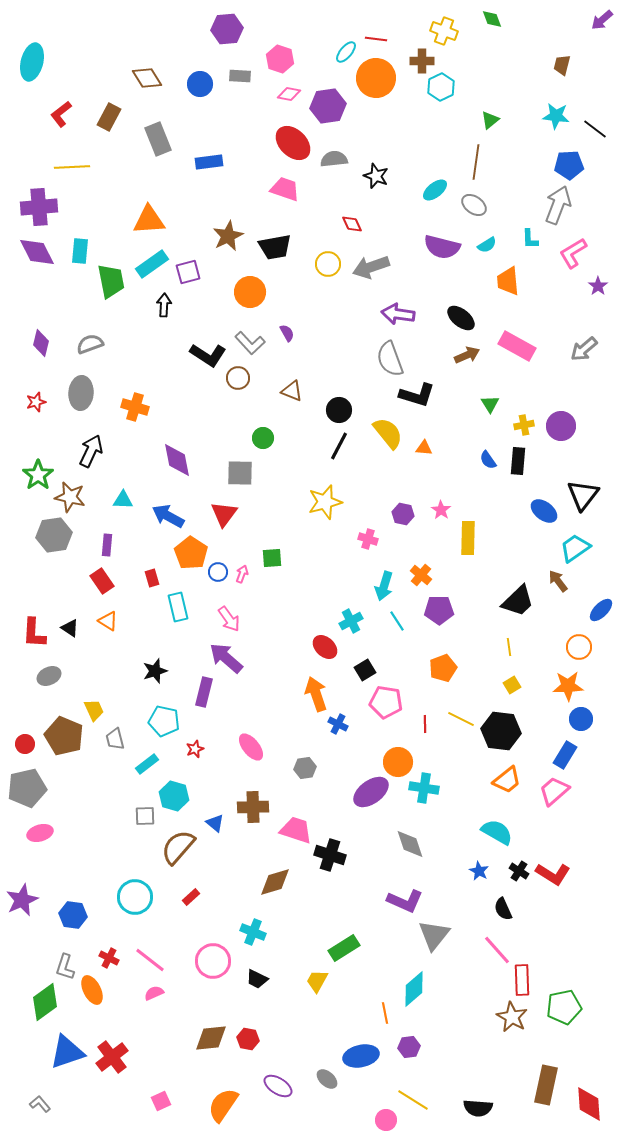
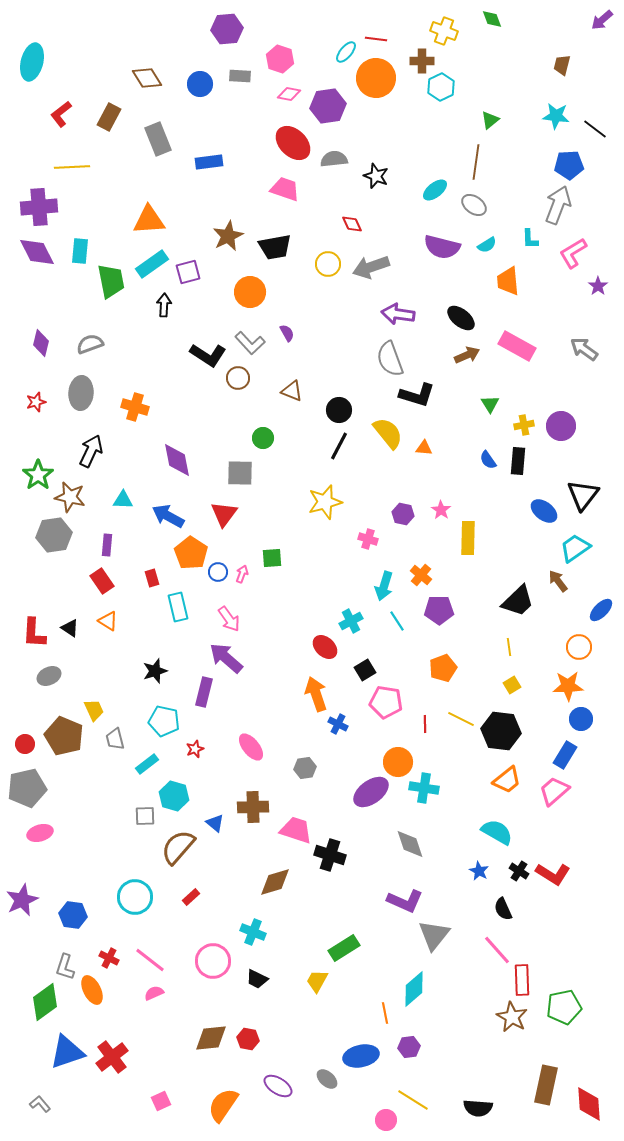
gray arrow at (584, 349): rotated 76 degrees clockwise
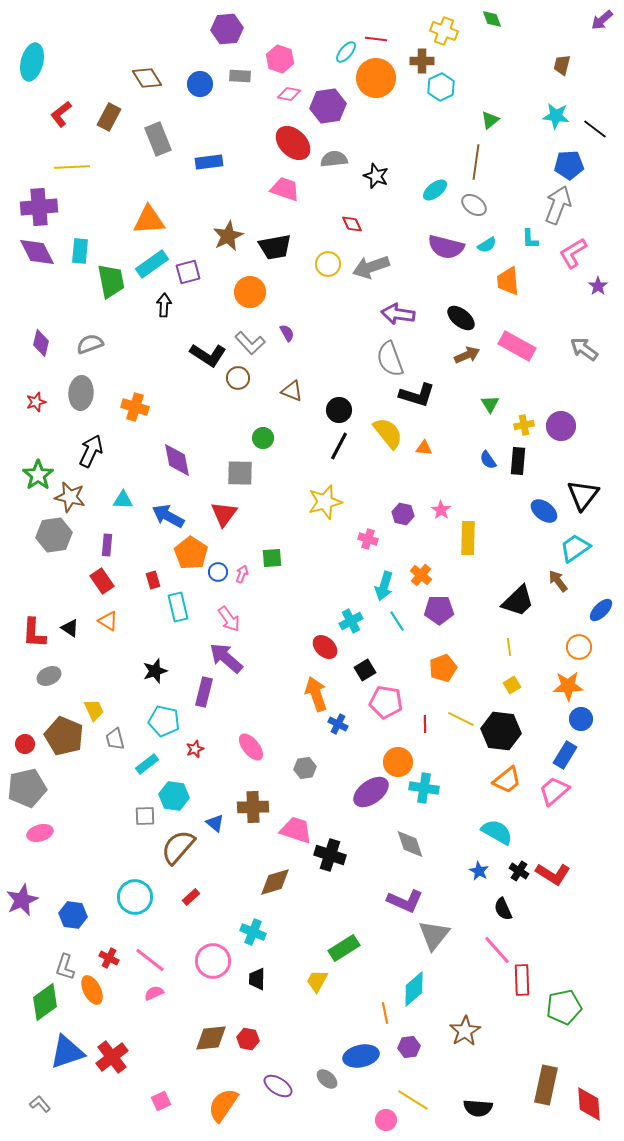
purple semicircle at (442, 247): moved 4 px right
red rectangle at (152, 578): moved 1 px right, 2 px down
cyan hexagon at (174, 796): rotated 8 degrees counterclockwise
black trapezoid at (257, 979): rotated 65 degrees clockwise
brown star at (512, 1017): moved 47 px left, 14 px down; rotated 12 degrees clockwise
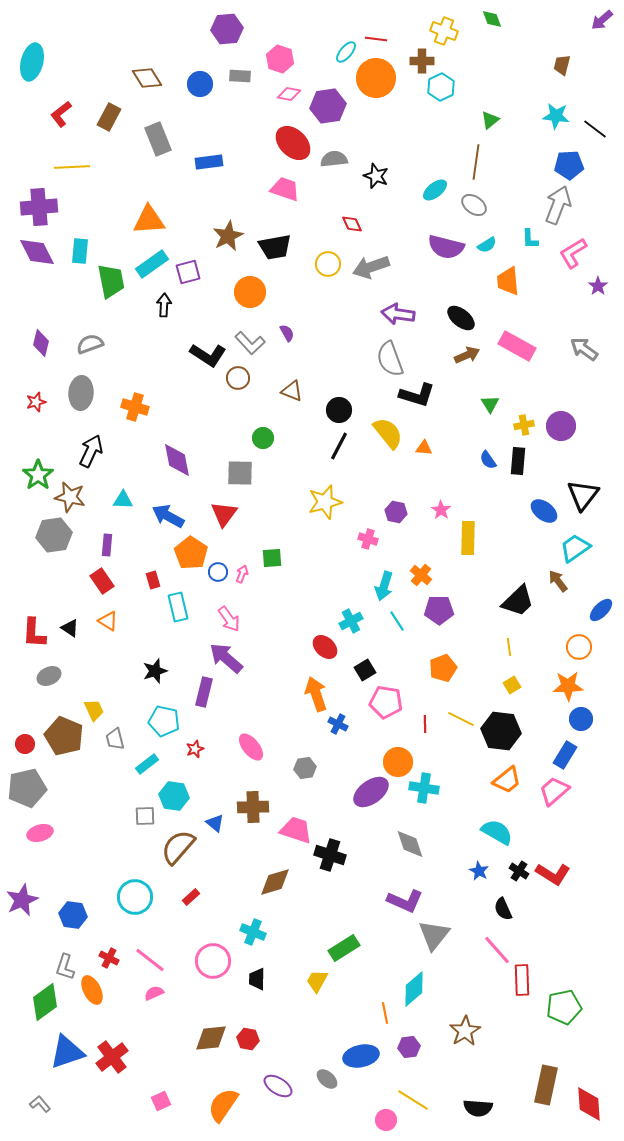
purple hexagon at (403, 514): moved 7 px left, 2 px up
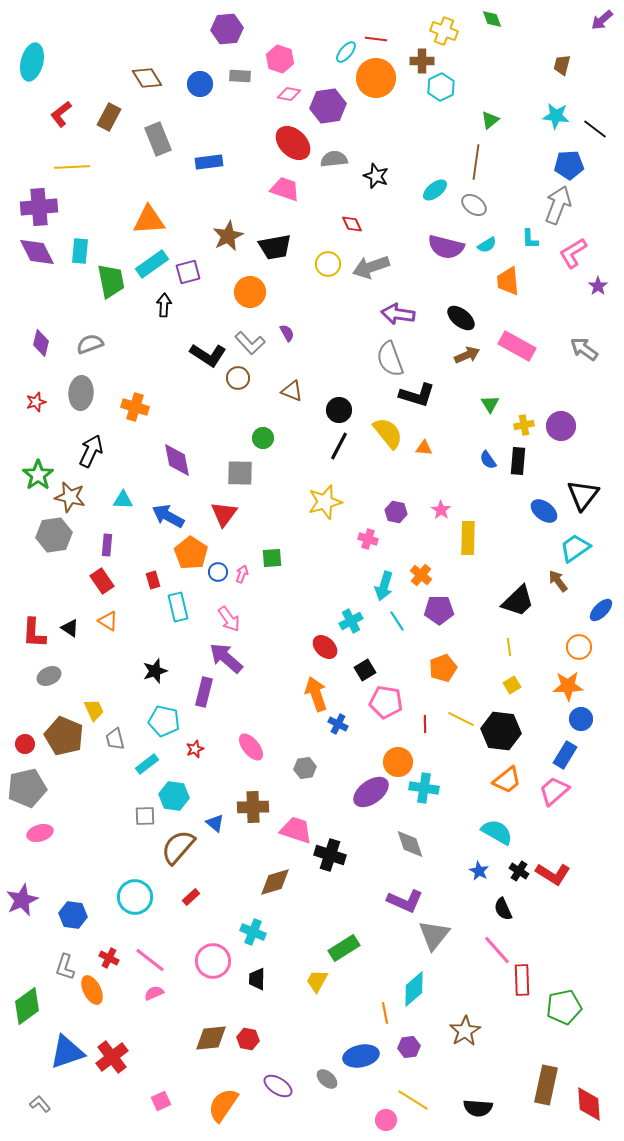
green diamond at (45, 1002): moved 18 px left, 4 px down
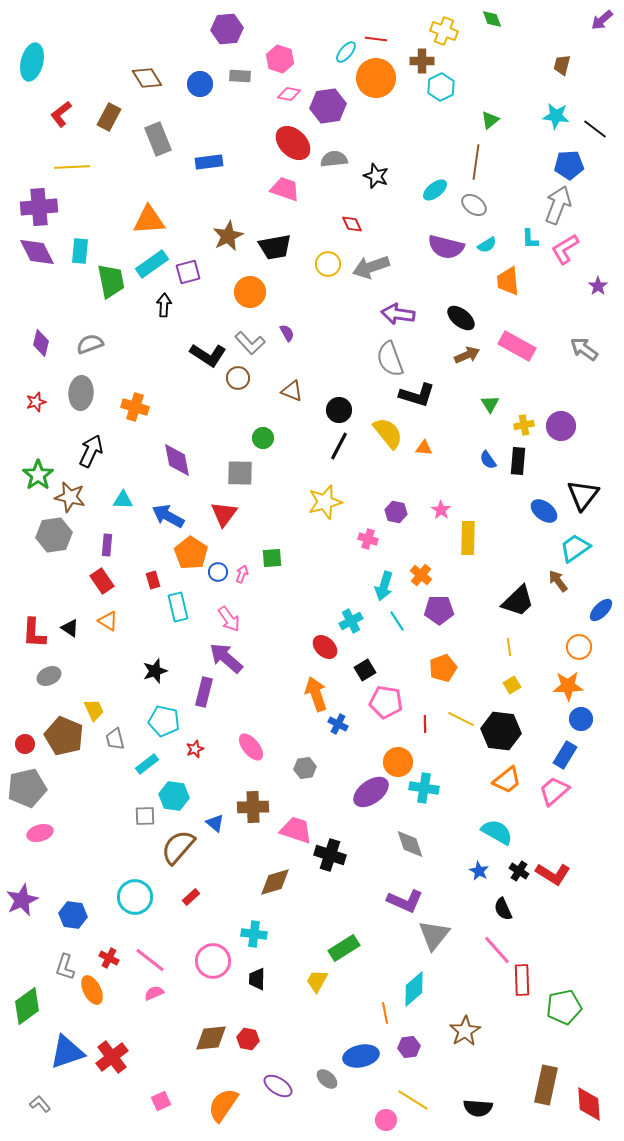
pink L-shape at (573, 253): moved 8 px left, 4 px up
cyan cross at (253, 932): moved 1 px right, 2 px down; rotated 15 degrees counterclockwise
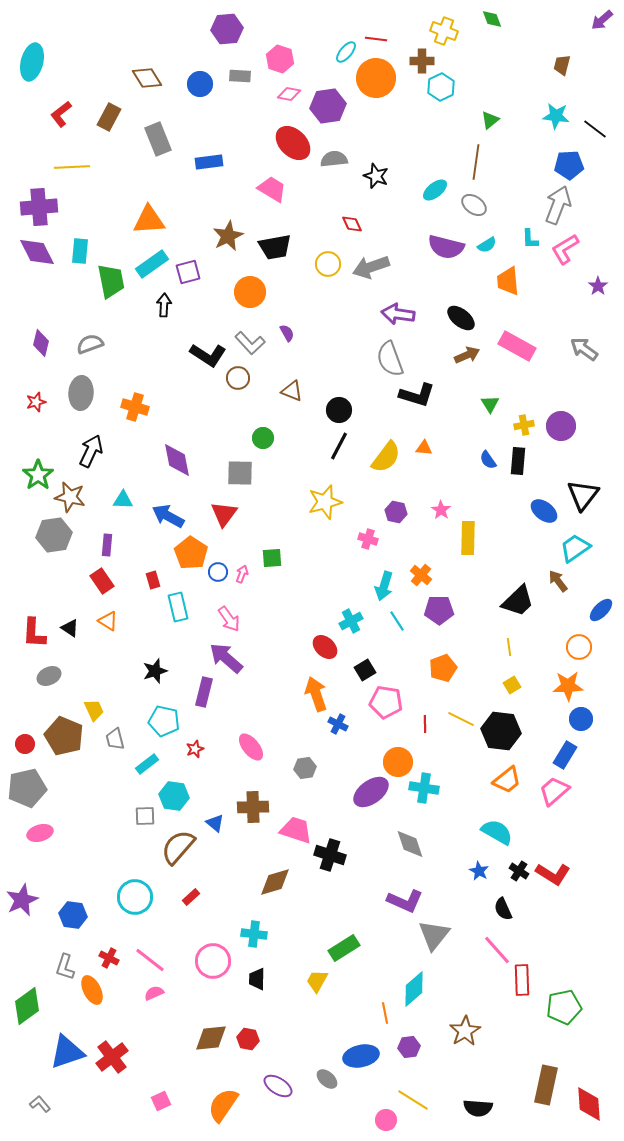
pink trapezoid at (285, 189): moved 13 px left; rotated 12 degrees clockwise
yellow semicircle at (388, 433): moved 2 px left, 24 px down; rotated 76 degrees clockwise
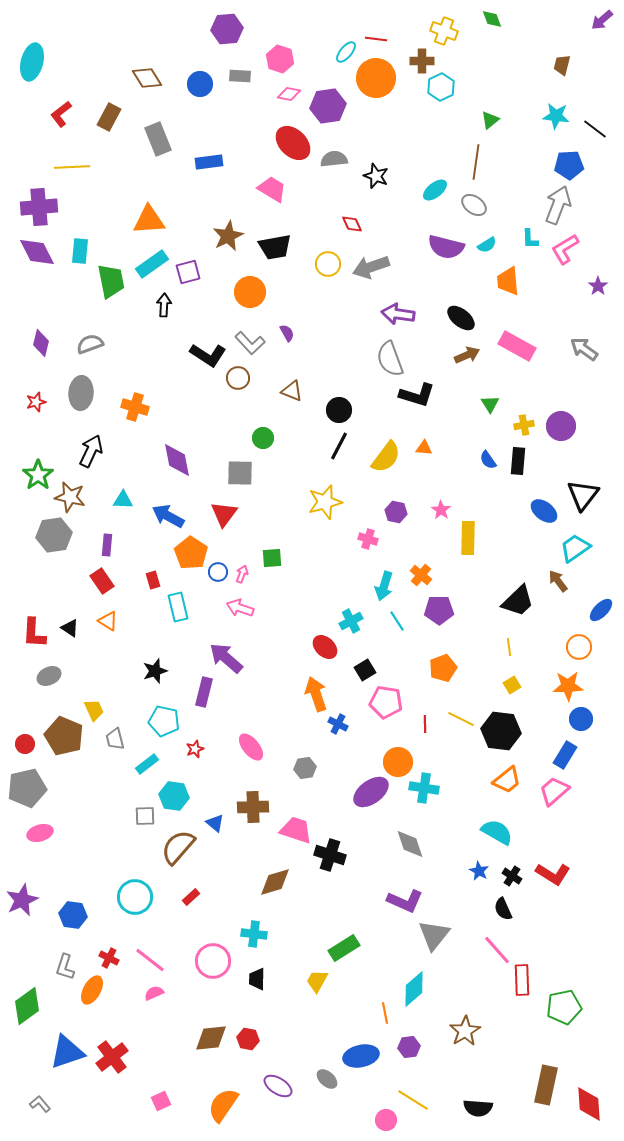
pink arrow at (229, 619): moved 11 px right, 11 px up; rotated 144 degrees clockwise
black cross at (519, 871): moved 7 px left, 5 px down
orange ellipse at (92, 990): rotated 56 degrees clockwise
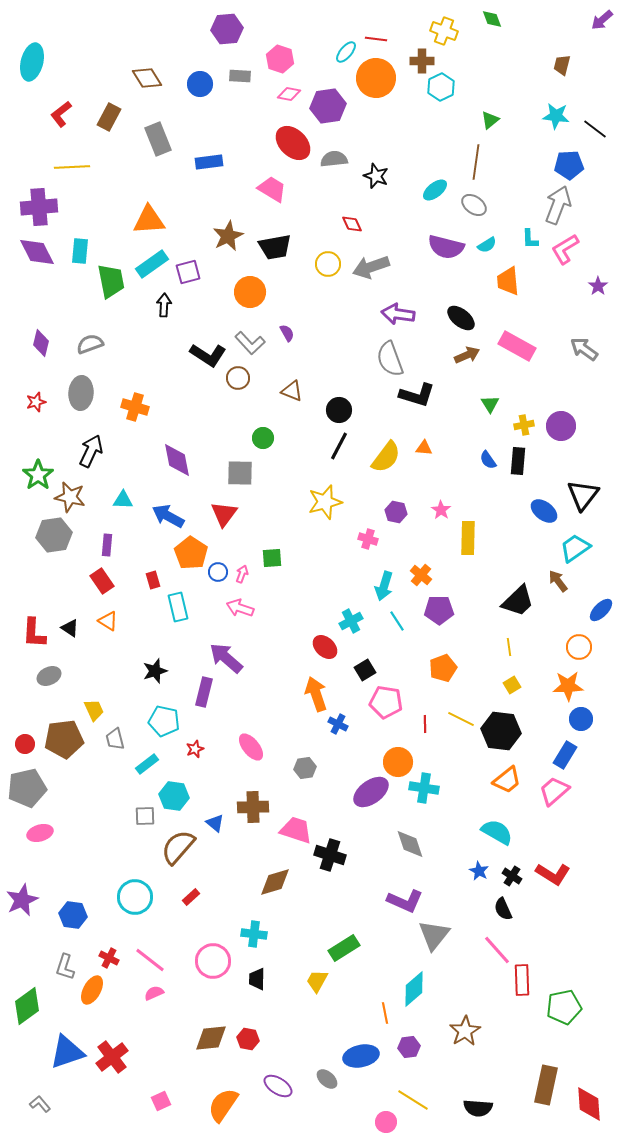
brown pentagon at (64, 736): moved 3 px down; rotated 30 degrees counterclockwise
pink circle at (386, 1120): moved 2 px down
